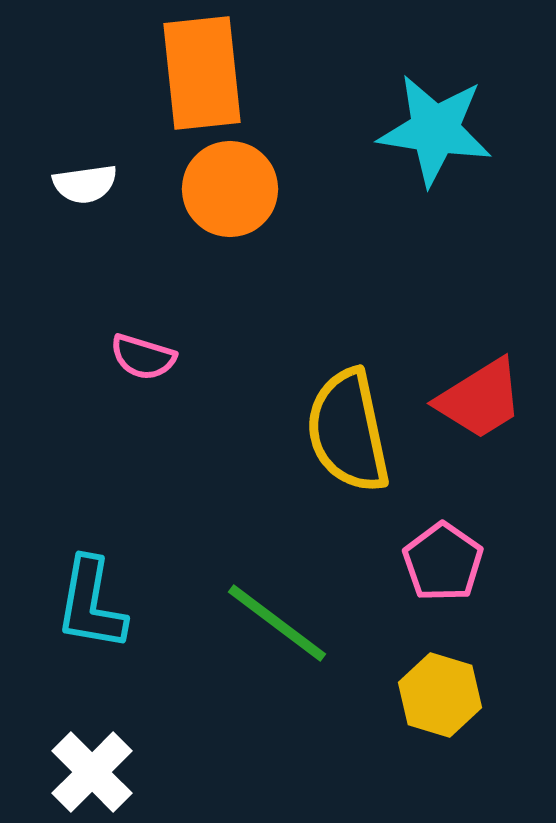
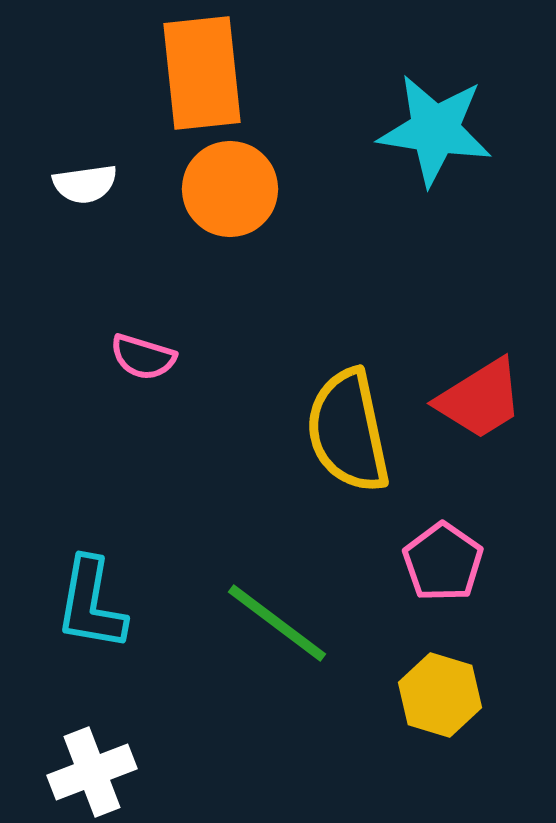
white cross: rotated 24 degrees clockwise
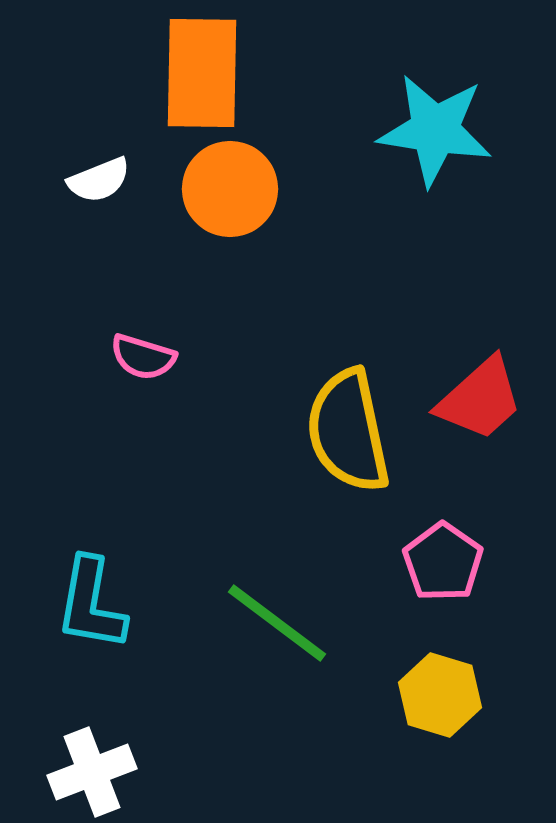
orange rectangle: rotated 7 degrees clockwise
white semicircle: moved 14 px right, 4 px up; rotated 14 degrees counterclockwise
red trapezoid: rotated 10 degrees counterclockwise
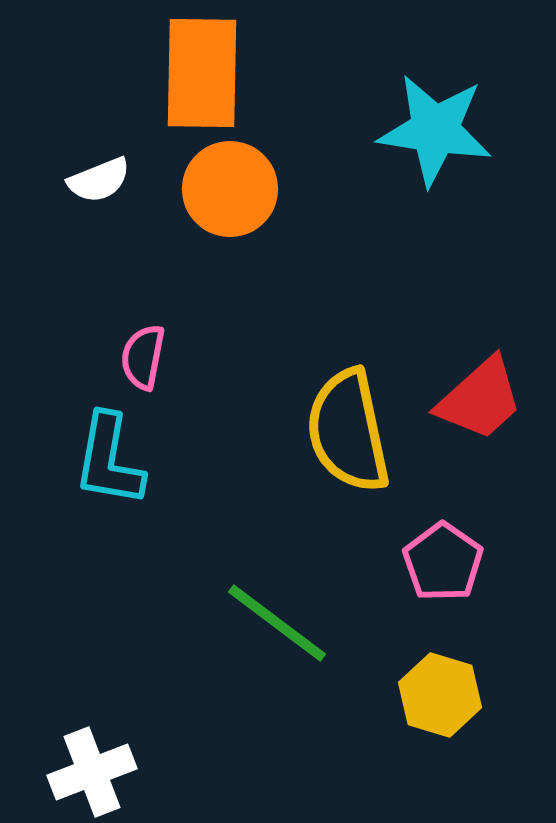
pink semicircle: rotated 84 degrees clockwise
cyan L-shape: moved 18 px right, 144 px up
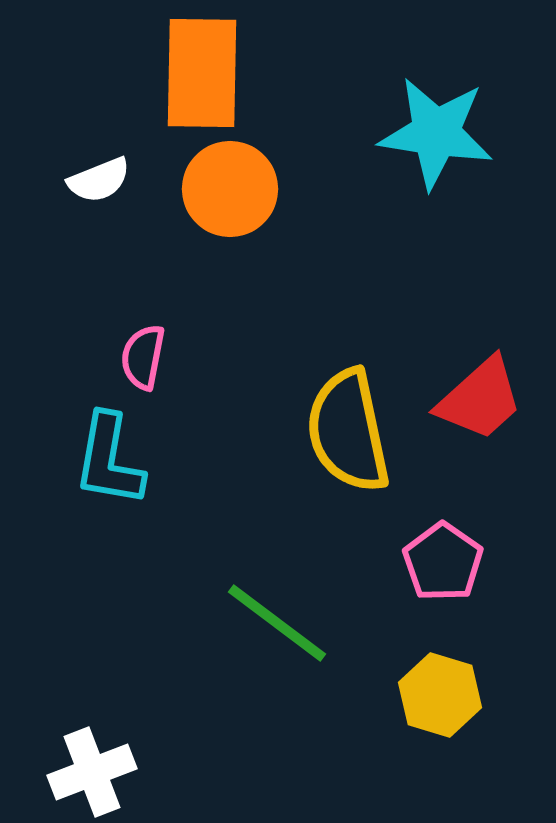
cyan star: moved 1 px right, 3 px down
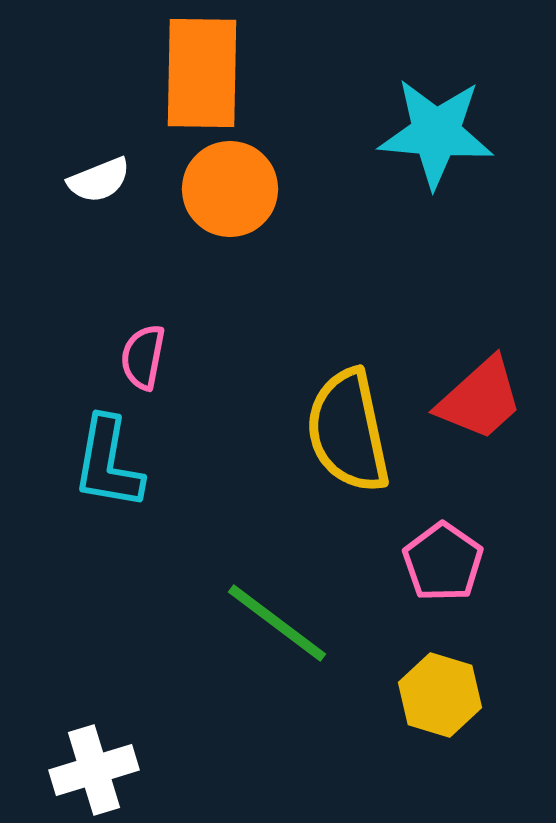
cyan star: rotated 4 degrees counterclockwise
cyan L-shape: moved 1 px left, 3 px down
white cross: moved 2 px right, 2 px up; rotated 4 degrees clockwise
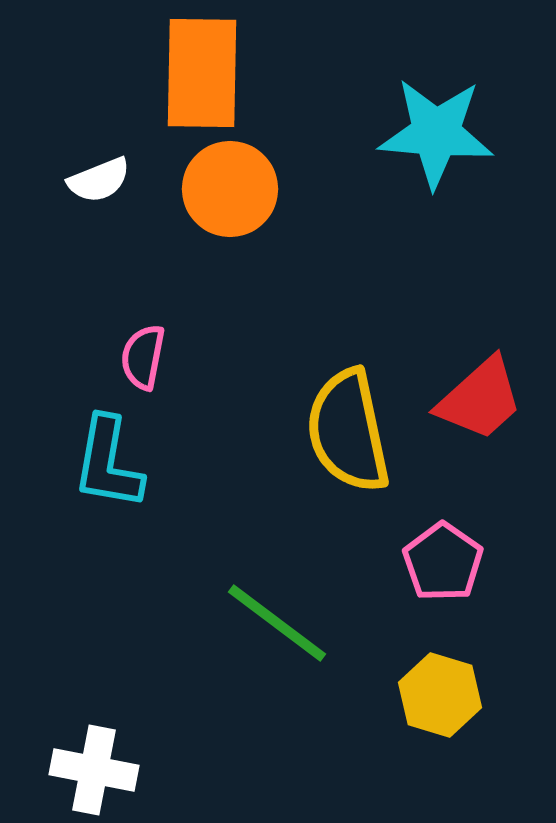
white cross: rotated 28 degrees clockwise
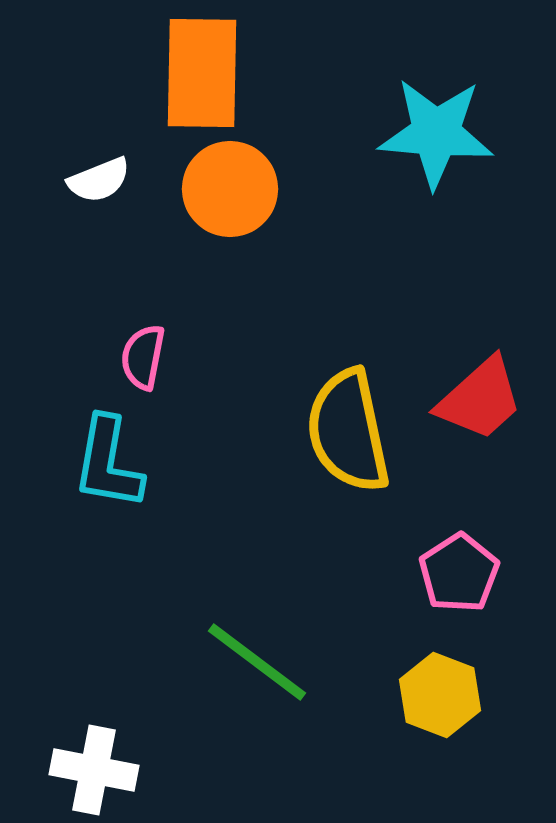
pink pentagon: moved 16 px right, 11 px down; rotated 4 degrees clockwise
green line: moved 20 px left, 39 px down
yellow hexagon: rotated 4 degrees clockwise
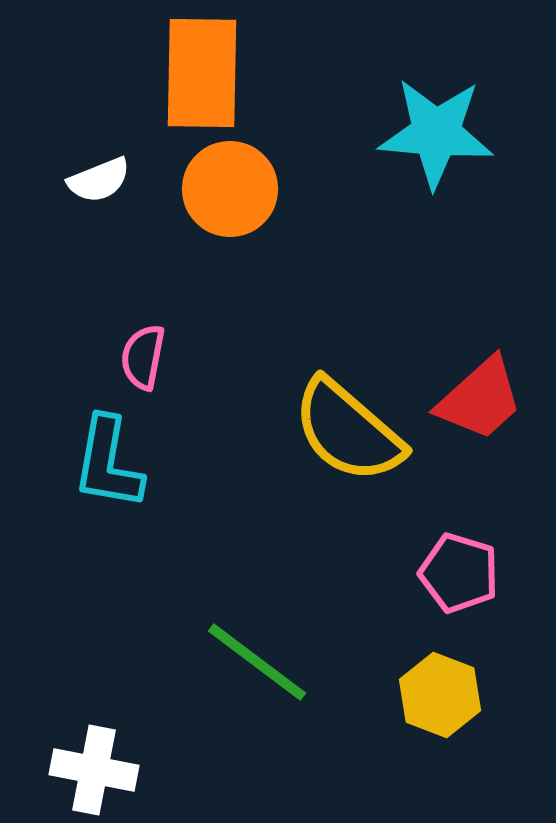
yellow semicircle: rotated 37 degrees counterclockwise
pink pentagon: rotated 22 degrees counterclockwise
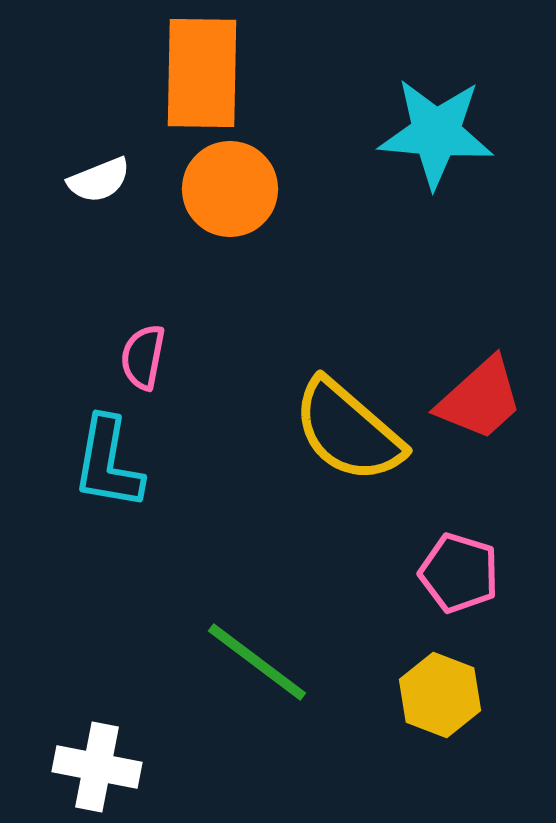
white cross: moved 3 px right, 3 px up
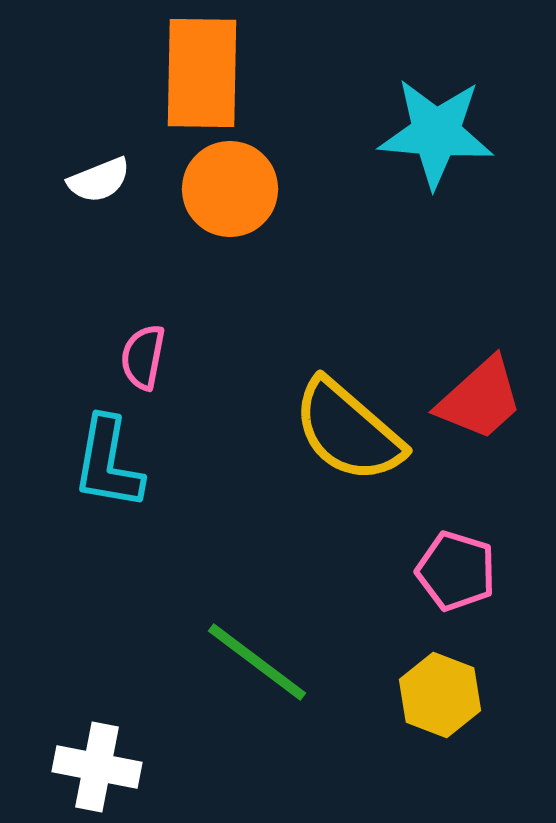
pink pentagon: moved 3 px left, 2 px up
